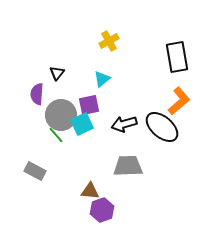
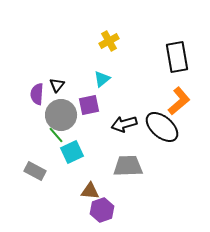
black triangle: moved 12 px down
cyan square: moved 10 px left, 28 px down
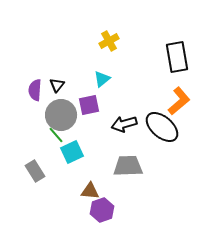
purple semicircle: moved 2 px left, 4 px up
gray rectangle: rotated 30 degrees clockwise
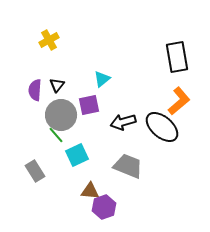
yellow cross: moved 60 px left, 1 px up
black arrow: moved 1 px left, 2 px up
cyan square: moved 5 px right, 3 px down
gray trapezoid: rotated 24 degrees clockwise
purple hexagon: moved 2 px right, 3 px up
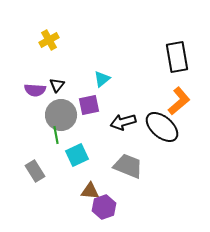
purple semicircle: rotated 90 degrees counterclockwise
green line: rotated 30 degrees clockwise
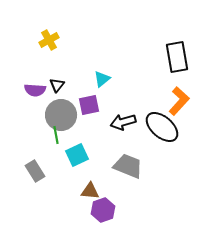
orange L-shape: rotated 8 degrees counterclockwise
purple hexagon: moved 1 px left, 3 px down
